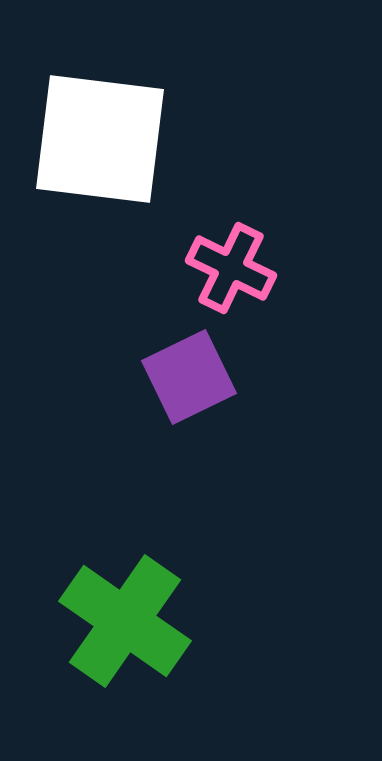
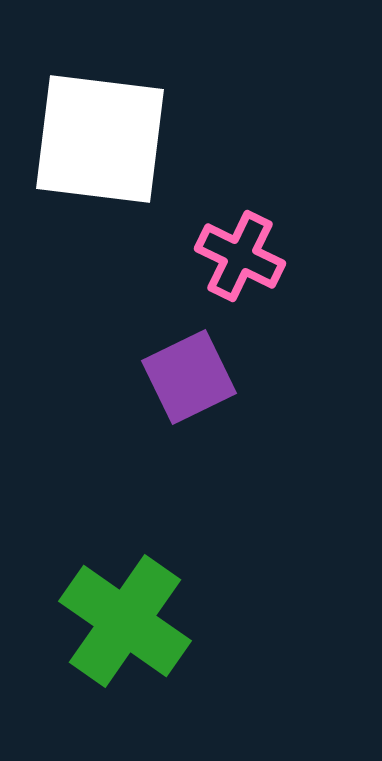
pink cross: moved 9 px right, 12 px up
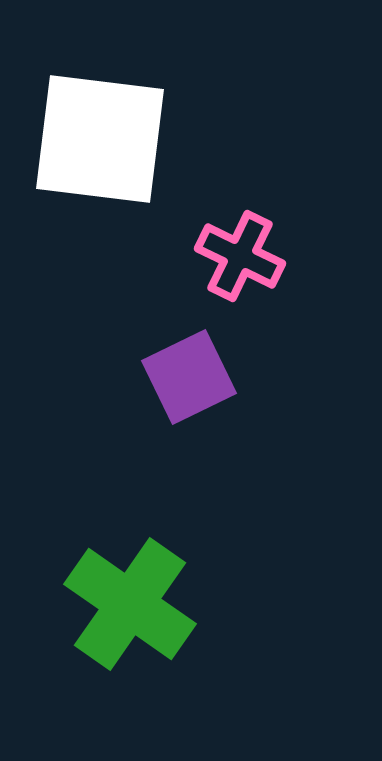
green cross: moved 5 px right, 17 px up
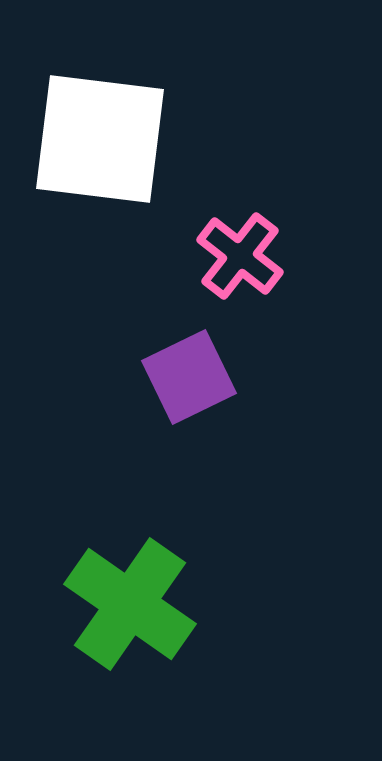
pink cross: rotated 12 degrees clockwise
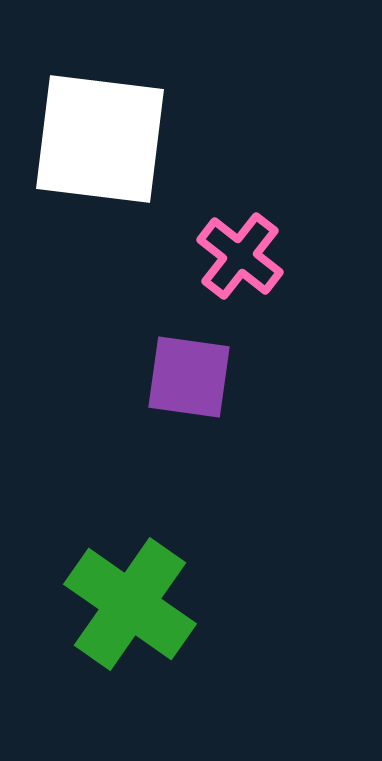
purple square: rotated 34 degrees clockwise
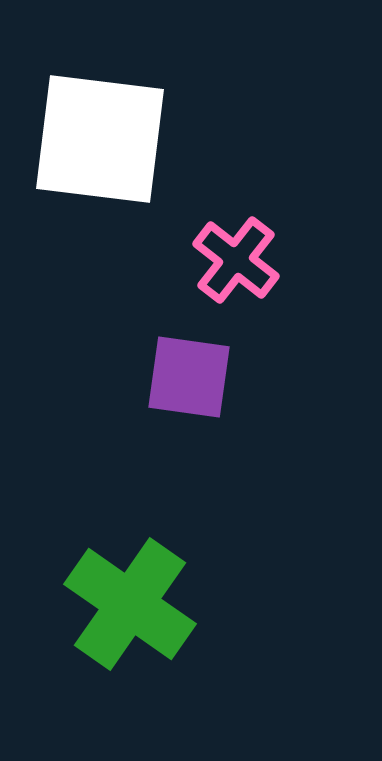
pink cross: moved 4 px left, 4 px down
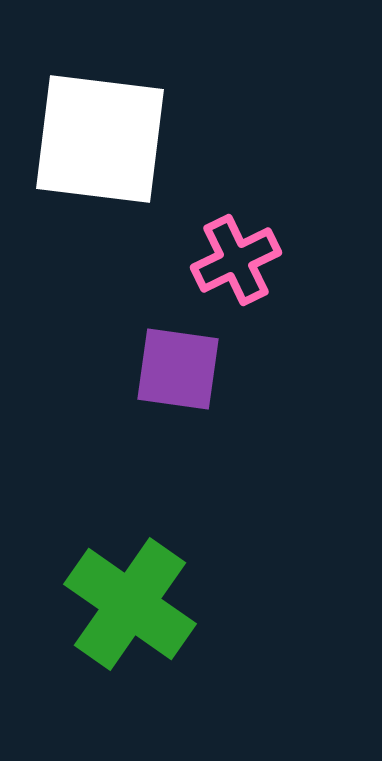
pink cross: rotated 26 degrees clockwise
purple square: moved 11 px left, 8 px up
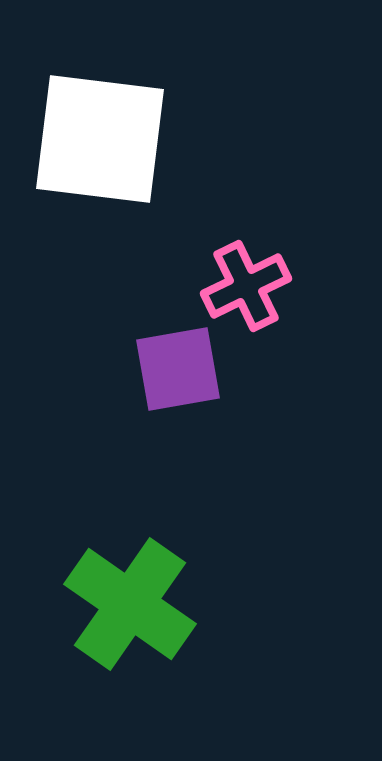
pink cross: moved 10 px right, 26 px down
purple square: rotated 18 degrees counterclockwise
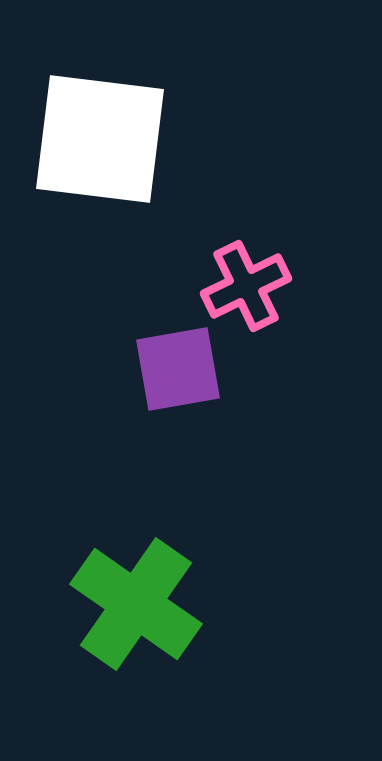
green cross: moved 6 px right
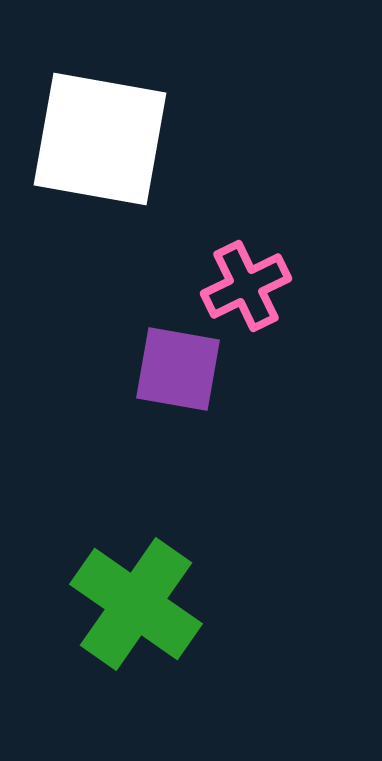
white square: rotated 3 degrees clockwise
purple square: rotated 20 degrees clockwise
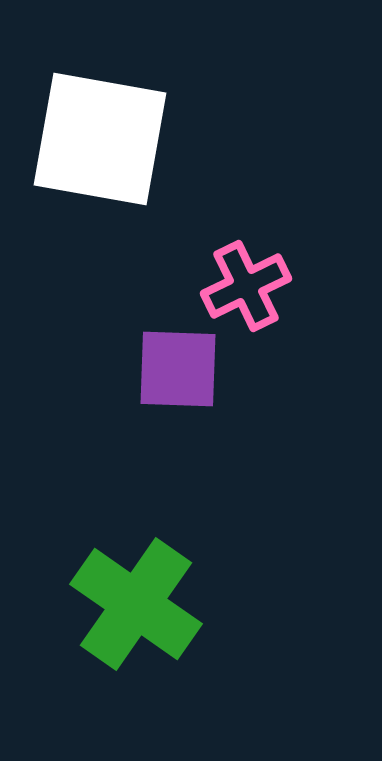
purple square: rotated 8 degrees counterclockwise
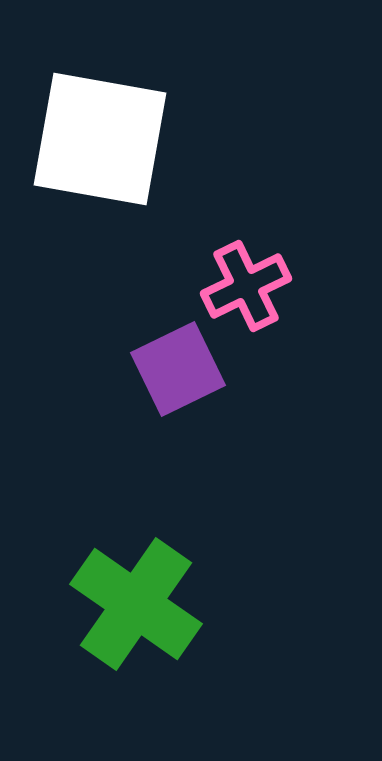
purple square: rotated 28 degrees counterclockwise
